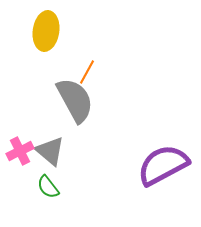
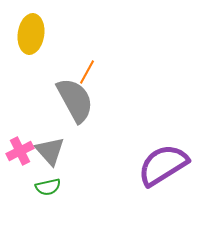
yellow ellipse: moved 15 px left, 3 px down
gray triangle: rotated 8 degrees clockwise
purple semicircle: rotated 4 degrees counterclockwise
green semicircle: rotated 65 degrees counterclockwise
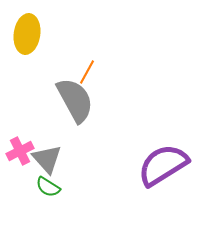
yellow ellipse: moved 4 px left
gray triangle: moved 3 px left, 8 px down
green semicircle: rotated 45 degrees clockwise
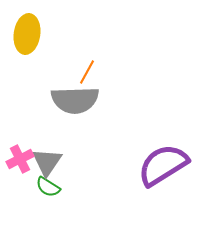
gray semicircle: rotated 117 degrees clockwise
pink cross: moved 8 px down
gray triangle: moved 3 px down; rotated 16 degrees clockwise
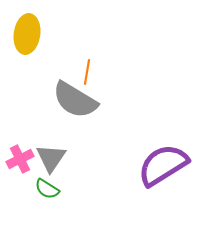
orange line: rotated 20 degrees counterclockwise
gray semicircle: rotated 33 degrees clockwise
gray triangle: moved 4 px right, 4 px up
green semicircle: moved 1 px left, 2 px down
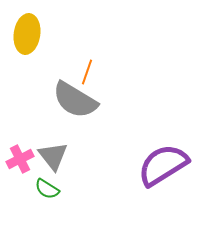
orange line: rotated 10 degrees clockwise
gray triangle: moved 2 px right, 2 px up; rotated 12 degrees counterclockwise
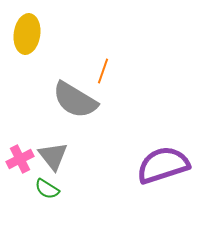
orange line: moved 16 px right, 1 px up
purple semicircle: rotated 14 degrees clockwise
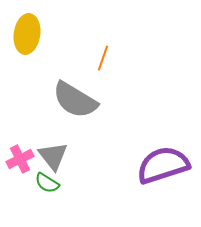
orange line: moved 13 px up
green semicircle: moved 6 px up
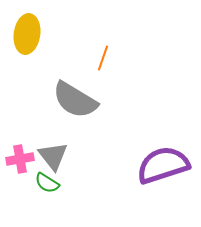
pink cross: rotated 16 degrees clockwise
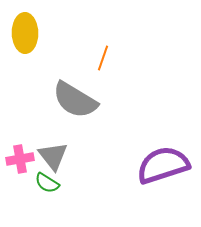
yellow ellipse: moved 2 px left, 1 px up; rotated 9 degrees counterclockwise
